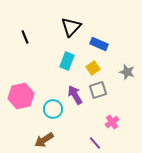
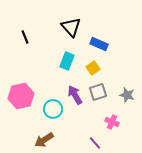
black triangle: rotated 25 degrees counterclockwise
gray star: moved 23 px down
gray square: moved 2 px down
pink cross: rotated 32 degrees counterclockwise
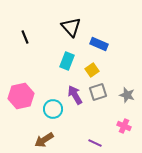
yellow square: moved 1 px left, 2 px down
pink cross: moved 12 px right, 4 px down
purple line: rotated 24 degrees counterclockwise
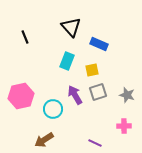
yellow square: rotated 24 degrees clockwise
pink cross: rotated 24 degrees counterclockwise
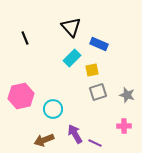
black line: moved 1 px down
cyan rectangle: moved 5 px right, 3 px up; rotated 24 degrees clockwise
purple arrow: moved 39 px down
brown arrow: rotated 12 degrees clockwise
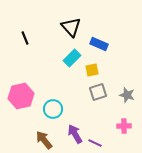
brown arrow: rotated 72 degrees clockwise
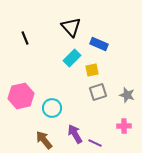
cyan circle: moved 1 px left, 1 px up
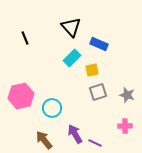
pink cross: moved 1 px right
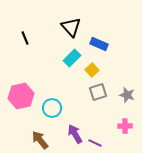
yellow square: rotated 32 degrees counterclockwise
brown arrow: moved 4 px left
